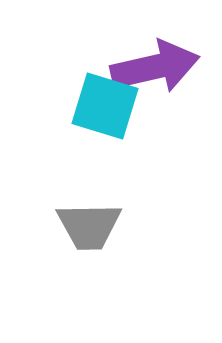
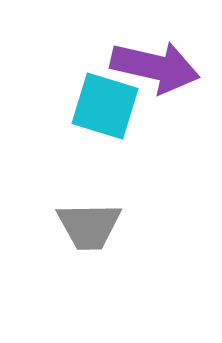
purple arrow: rotated 26 degrees clockwise
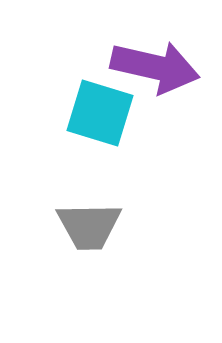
cyan square: moved 5 px left, 7 px down
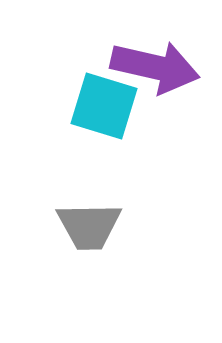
cyan square: moved 4 px right, 7 px up
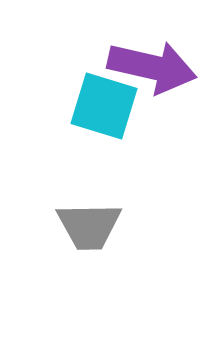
purple arrow: moved 3 px left
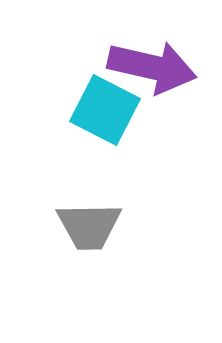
cyan square: moved 1 px right, 4 px down; rotated 10 degrees clockwise
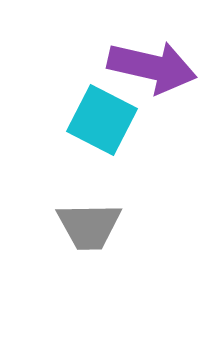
cyan square: moved 3 px left, 10 px down
